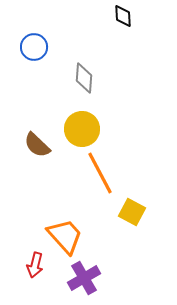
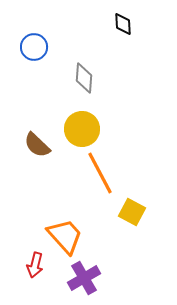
black diamond: moved 8 px down
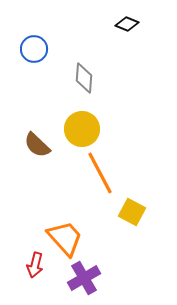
black diamond: moved 4 px right; rotated 65 degrees counterclockwise
blue circle: moved 2 px down
orange trapezoid: moved 2 px down
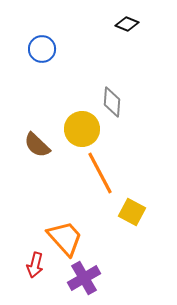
blue circle: moved 8 px right
gray diamond: moved 28 px right, 24 px down
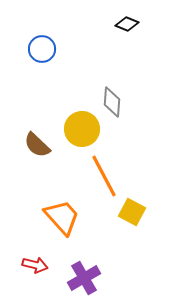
orange line: moved 4 px right, 3 px down
orange trapezoid: moved 3 px left, 21 px up
red arrow: rotated 90 degrees counterclockwise
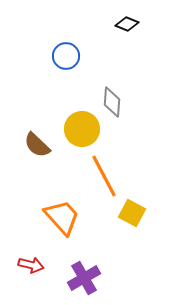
blue circle: moved 24 px right, 7 px down
yellow square: moved 1 px down
red arrow: moved 4 px left
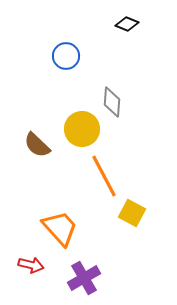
orange trapezoid: moved 2 px left, 11 px down
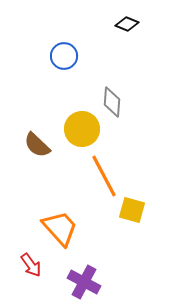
blue circle: moved 2 px left
yellow square: moved 3 px up; rotated 12 degrees counterclockwise
red arrow: rotated 40 degrees clockwise
purple cross: moved 4 px down; rotated 32 degrees counterclockwise
